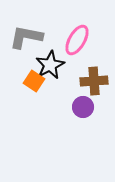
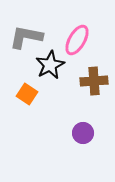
orange square: moved 7 px left, 13 px down
purple circle: moved 26 px down
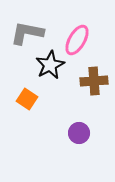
gray L-shape: moved 1 px right, 4 px up
orange square: moved 5 px down
purple circle: moved 4 px left
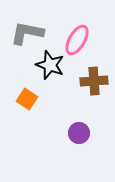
black star: rotated 24 degrees counterclockwise
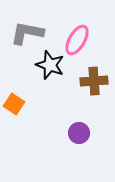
orange square: moved 13 px left, 5 px down
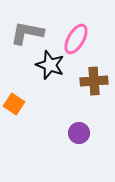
pink ellipse: moved 1 px left, 1 px up
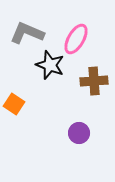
gray L-shape: rotated 12 degrees clockwise
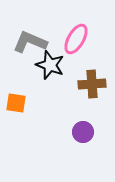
gray L-shape: moved 3 px right, 9 px down
brown cross: moved 2 px left, 3 px down
orange square: moved 2 px right, 1 px up; rotated 25 degrees counterclockwise
purple circle: moved 4 px right, 1 px up
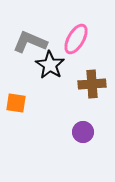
black star: rotated 12 degrees clockwise
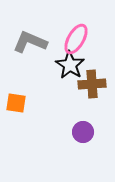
black star: moved 20 px right
